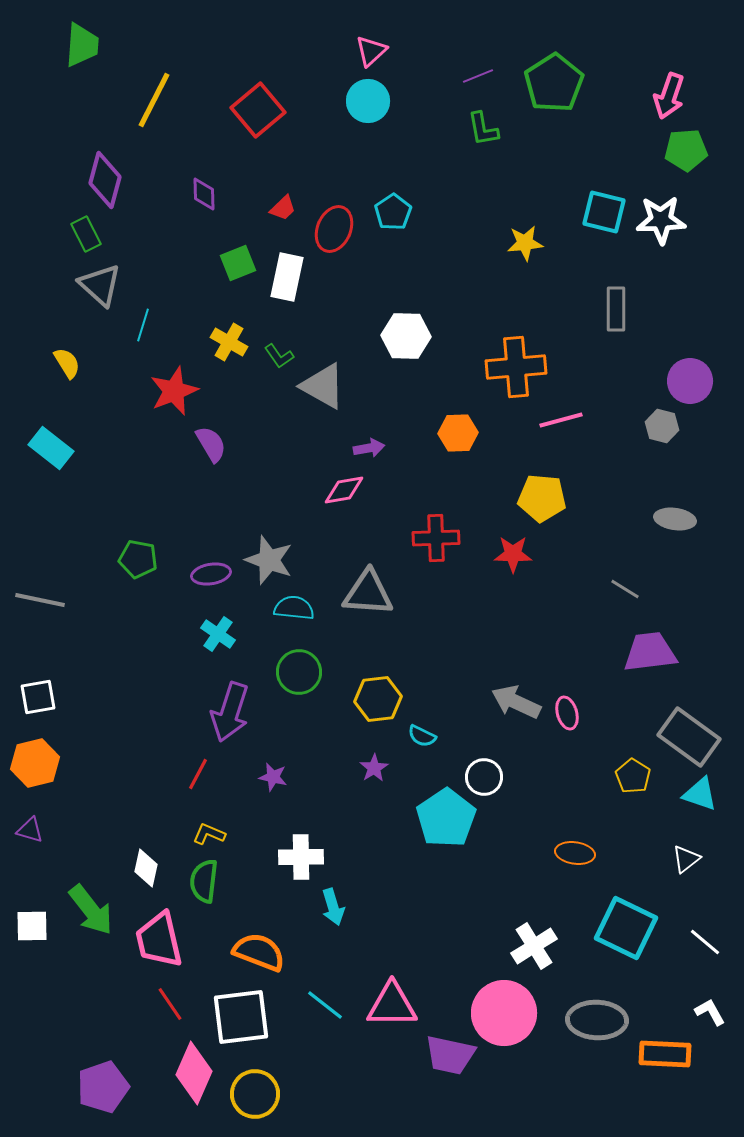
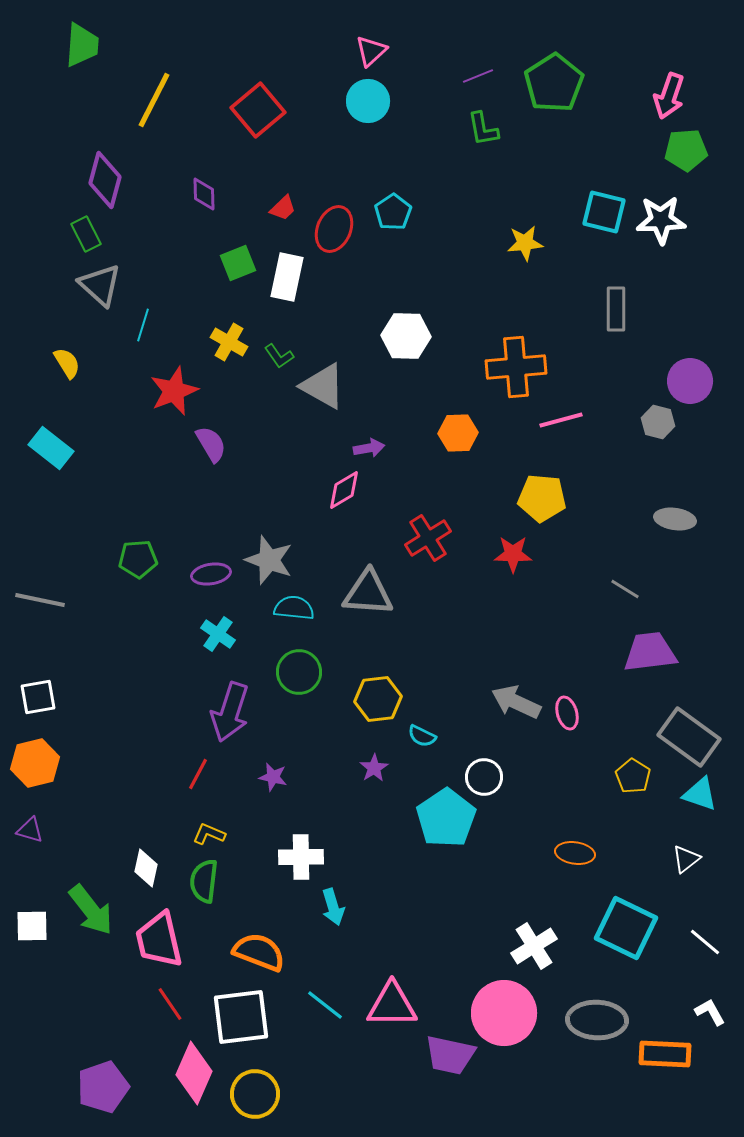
gray hexagon at (662, 426): moved 4 px left, 4 px up
pink diamond at (344, 490): rotated 21 degrees counterclockwise
red cross at (436, 538): moved 8 px left; rotated 30 degrees counterclockwise
green pentagon at (138, 559): rotated 15 degrees counterclockwise
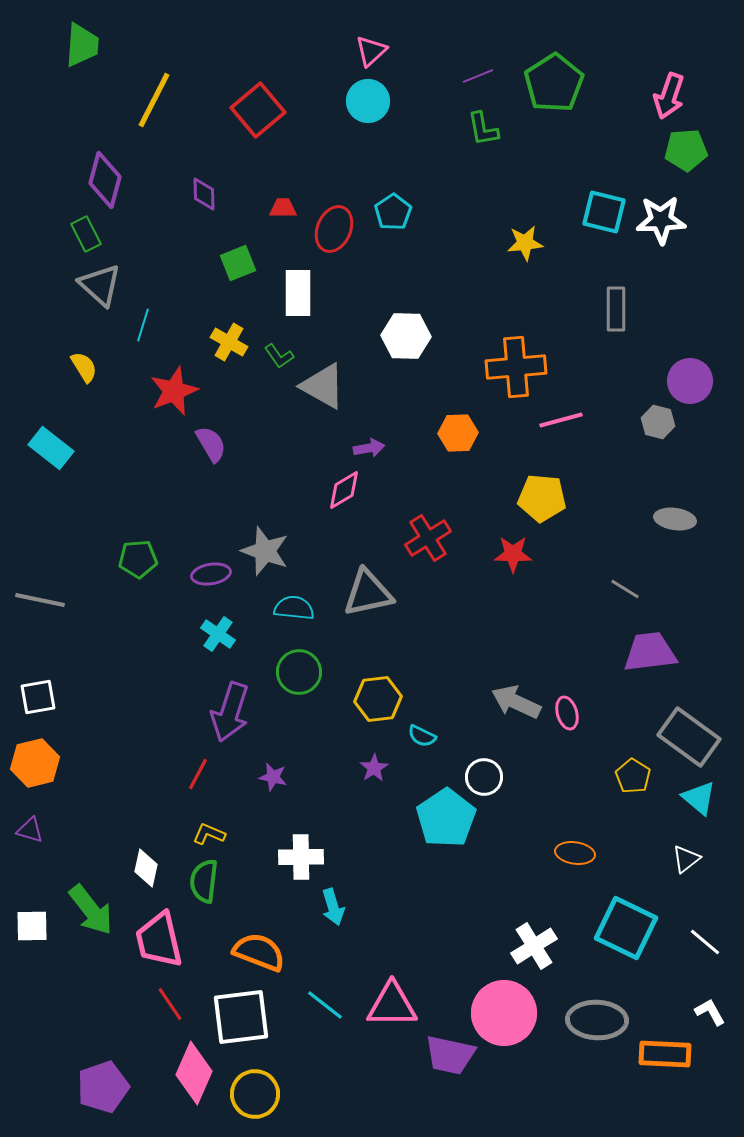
red trapezoid at (283, 208): rotated 136 degrees counterclockwise
white rectangle at (287, 277): moved 11 px right, 16 px down; rotated 12 degrees counterclockwise
yellow semicircle at (67, 363): moved 17 px right, 4 px down
gray star at (269, 560): moved 4 px left, 9 px up
gray triangle at (368, 593): rotated 16 degrees counterclockwise
cyan triangle at (700, 794): moved 1 px left, 4 px down; rotated 21 degrees clockwise
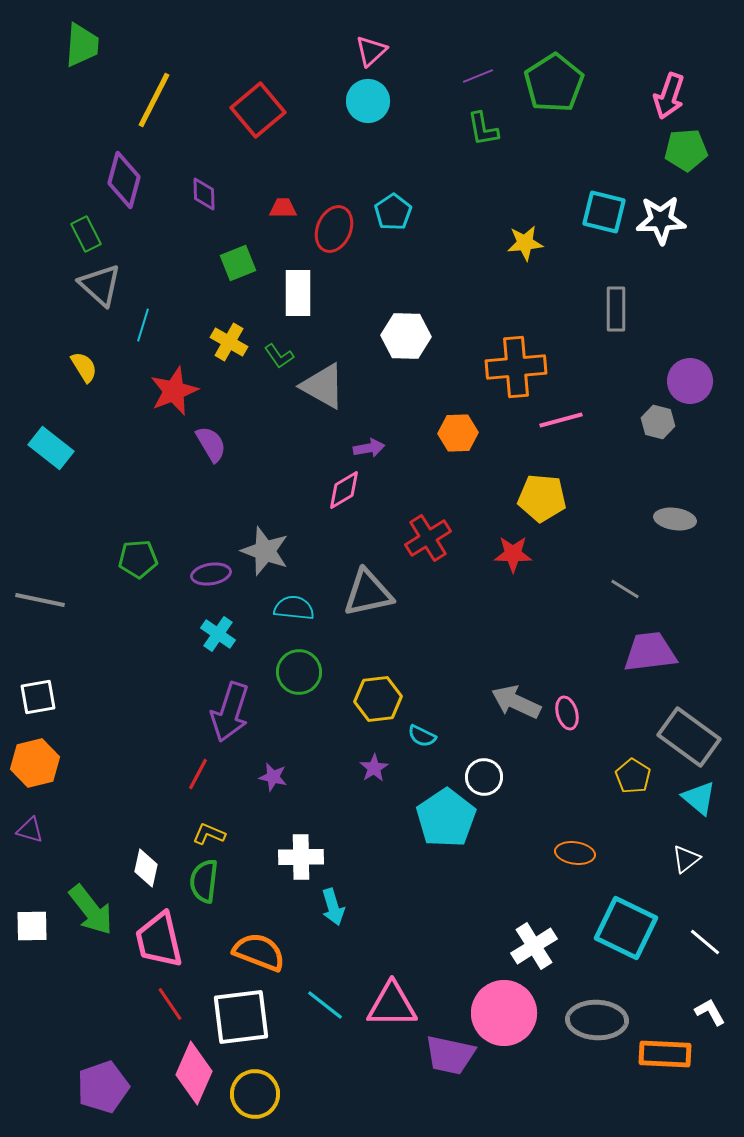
purple diamond at (105, 180): moved 19 px right
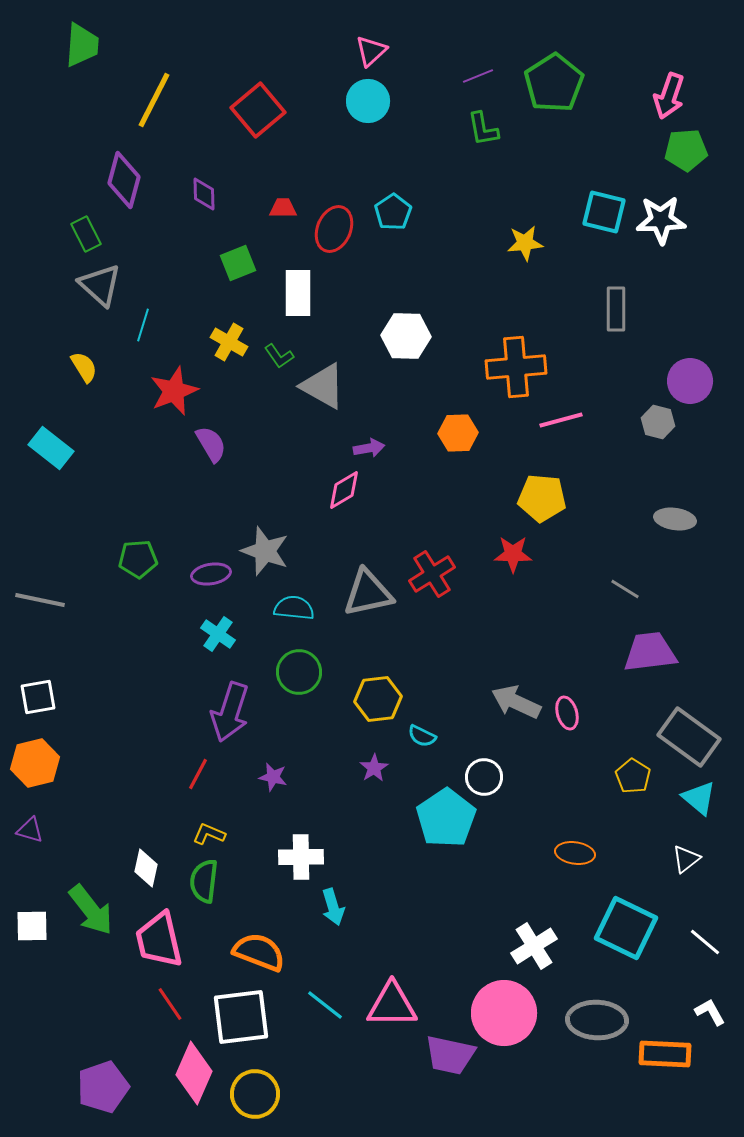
red cross at (428, 538): moved 4 px right, 36 px down
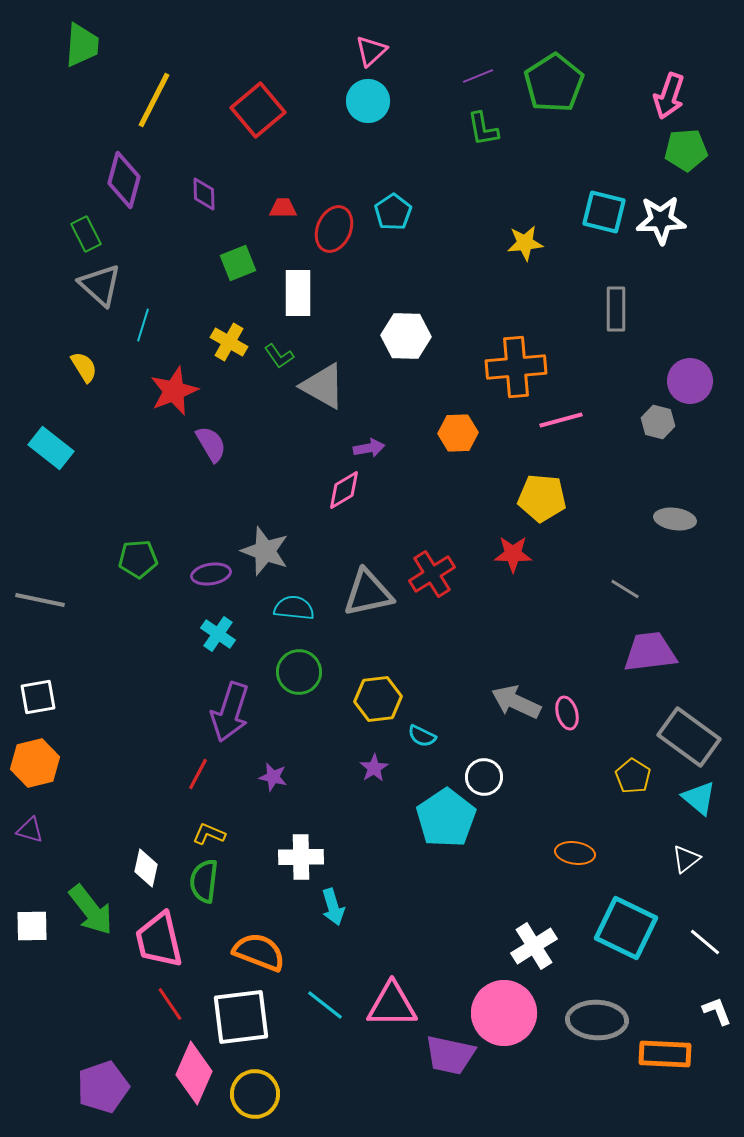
white L-shape at (710, 1012): moved 7 px right, 1 px up; rotated 8 degrees clockwise
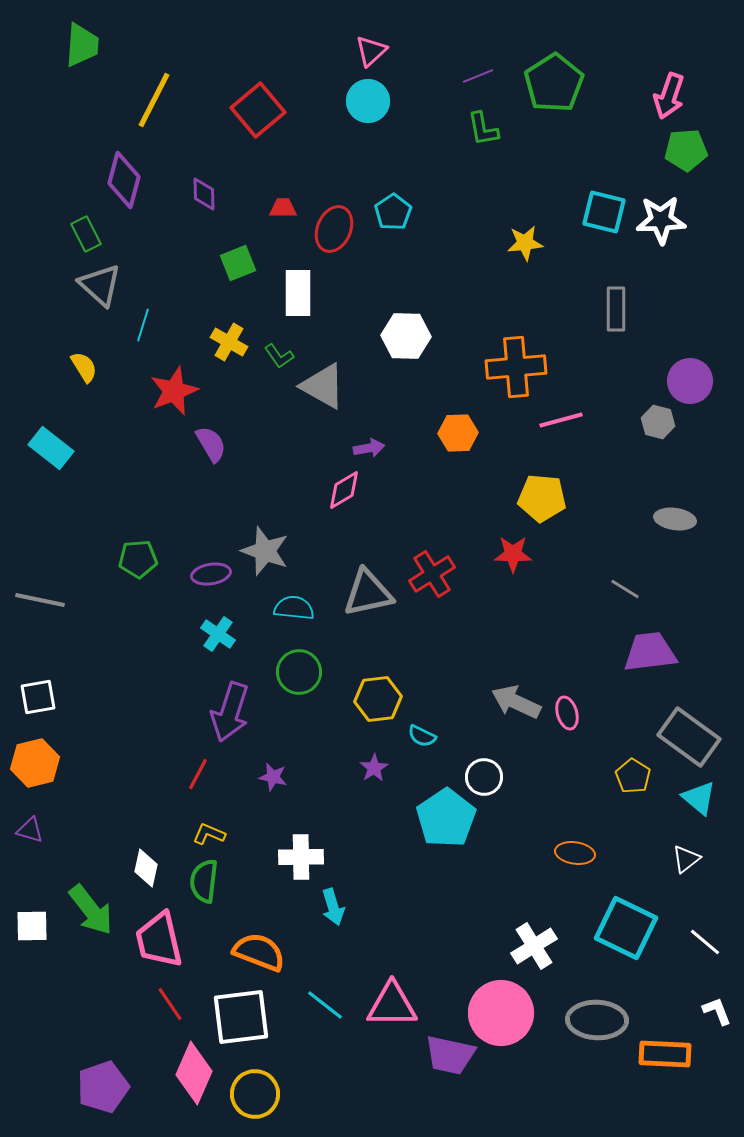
pink circle at (504, 1013): moved 3 px left
